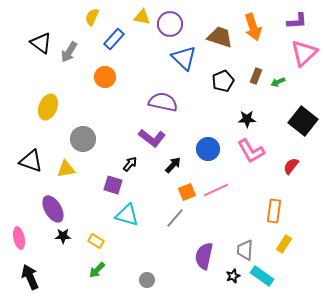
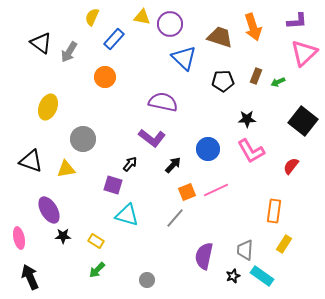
black pentagon at (223, 81): rotated 20 degrees clockwise
purple ellipse at (53, 209): moved 4 px left, 1 px down
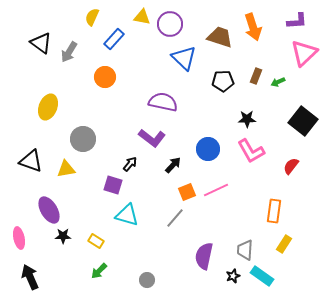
green arrow at (97, 270): moved 2 px right, 1 px down
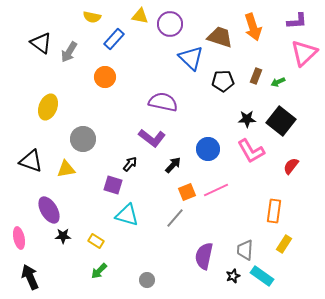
yellow semicircle at (92, 17): rotated 102 degrees counterclockwise
yellow triangle at (142, 17): moved 2 px left, 1 px up
blue triangle at (184, 58): moved 7 px right
black square at (303, 121): moved 22 px left
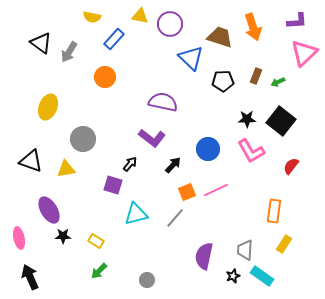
cyan triangle at (127, 215): moved 9 px right, 1 px up; rotated 30 degrees counterclockwise
